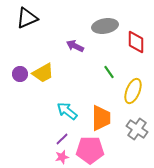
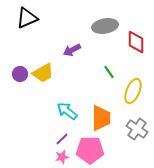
purple arrow: moved 3 px left, 4 px down; rotated 54 degrees counterclockwise
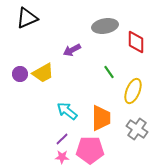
pink star: rotated 16 degrees clockwise
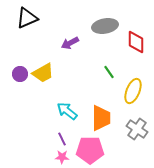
purple arrow: moved 2 px left, 7 px up
purple line: rotated 72 degrees counterclockwise
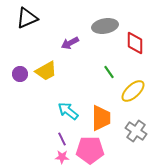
red diamond: moved 1 px left, 1 px down
yellow trapezoid: moved 3 px right, 2 px up
yellow ellipse: rotated 25 degrees clockwise
cyan arrow: moved 1 px right
gray cross: moved 1 px left, 2 px down
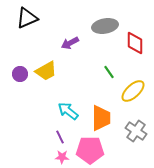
purple line: moved 2 px left, 2 px up
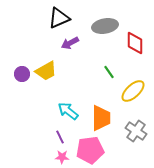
black triangle: moved 32 px right
purple circle: moved 2 px right
pink pentagon: rotated 8 degrees counterclockwise
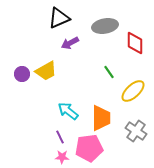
pink pentagon: moved 1 px left, 2 px up
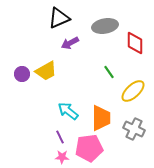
gray cross: moved 2 px left, 2 px up; rotated 10 degrees counterclockwise
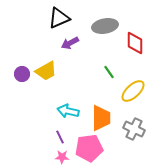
cyan arrow: rotated 25 degrees counterclockwise
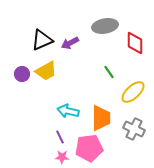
black triangle: moved 17 px left, 22 px down
yellow ellipse: moved 1 px down
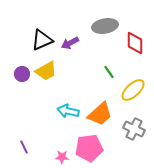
yellow ellipse: moved 2 px up
orange trapezoid: moved 1 px left, 4 px up; rotated 48 degrees clockwise
purple line: moved 36 px left, 10 px down
